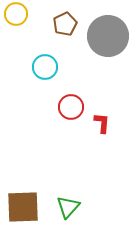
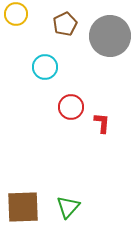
gray circle: moved 2 px right
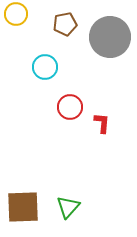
brown pentagon: rotated 15 degrees clockwise
gray circle: moved 1 px down
red circle: moved 1 px left
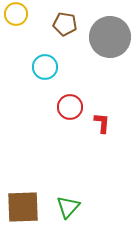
brown pentagon: rotated 20 degrees clockwise
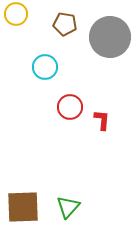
red L-shape: moved 3 px up
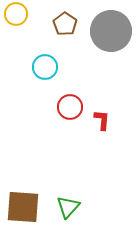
brown pentagon: rotated 25 degrees clockwise
gray circle: moved 1 px right, 6 px up
brown square: rotated 6 degrees clockwise
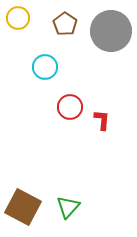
yellow circle: moved 2 px right, 4 px down
brown square: rotated 24 degrees clockwise
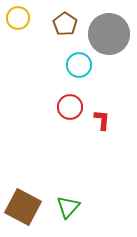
gray circle: moved 2 px left, 3 px down
cyan circle: moved 34 px right, 2 px up
